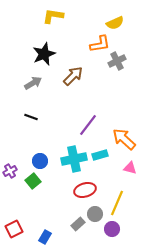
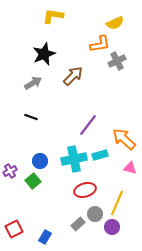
purple circle: moved 2 px up
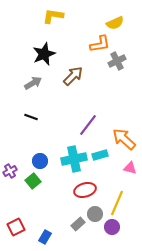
red square: moved 2 px right, 2 px up
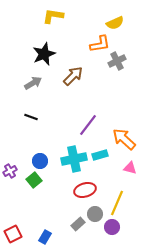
green square: moved 1 px right, 1 px up
red square: moved 3 px left, 7 px down
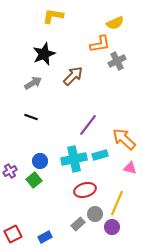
blue rectangle: rotated 32 degrees clockwise
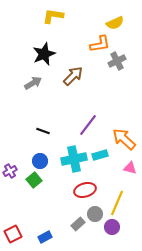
black line: moved 12 px right, 14 px down
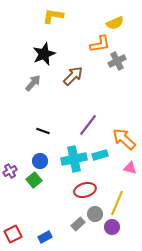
gray arrow: rotated 18 degrees counterclockwise
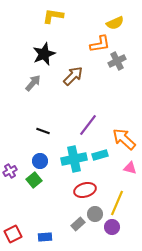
blue rectangle: rotated 24 degrees clockwise
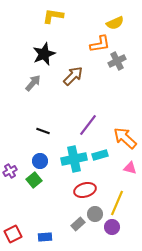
orange arrow: moved 1 px right, 1 px up
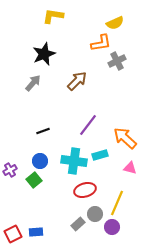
orange L-shape: moved 1 px right, 1 px up
brown arrow: moved 4 px right, 5 px down
black line: rotated 40 degrees counterclockwise
cyan cross: moved 2 px down; rotated 20 degrees clockwise
purple cross: moved 1 px up
blue rectangle: moved 9 px left, 5 px up
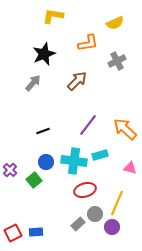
orange L-shape: moved 13 px left
orange arrow: moved 9 px up
blue circle: moved 6 px right, 1 px down
purple cross: rotated 16 degrees counterclockwise
red square: moved 1 px up
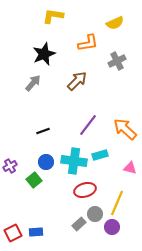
purple cross: moved 4 px up; rotated 16 degrees clockwise
gray rectangle: moved 1 px right
